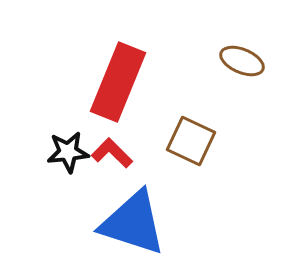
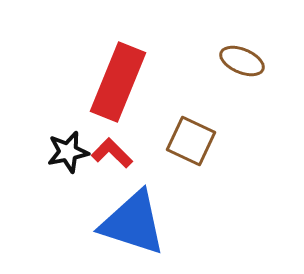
black star: rotated 6 degrees counterclockwise
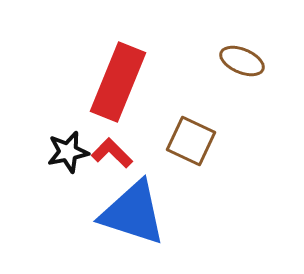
blue triangle: moved 10 px up
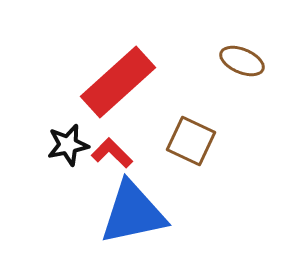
red rectangle: rotated 26 degrees clockwise
black star: moved 7 px up
blue triangle: rotated 30 degrees counterclockwise
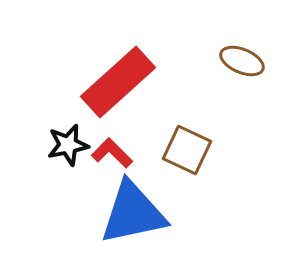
brown square: moved 4 px left, 9 px down
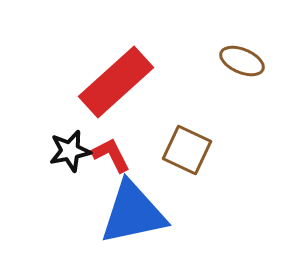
red rectangle: moved 2 px left
black star: moved 2 px right, 6 px down
red L-shape: moved 1 px left, 2 px down; rotated 18 degrees clockwise
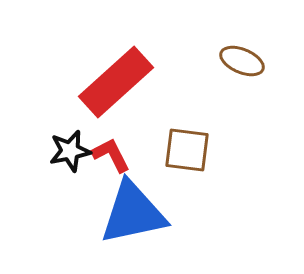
brown square: rotated 18 degrees counterclockwise
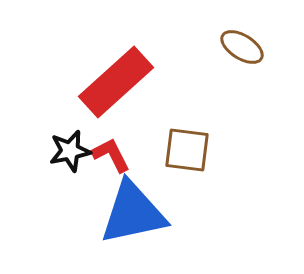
brown ellipse: moved 14 px up; rotated 9 degrees clockwise
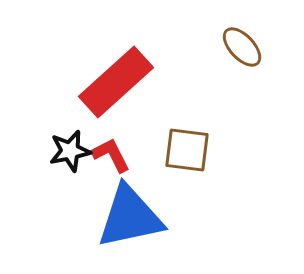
brown ellipse: rotated 15 degrees clockwise
blue triangle: moved 3 px left, 4 px down
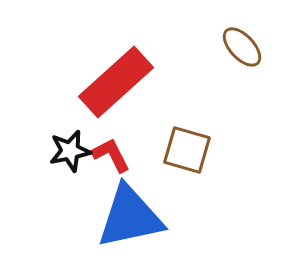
brown square: rotated 9 degrees clockwise
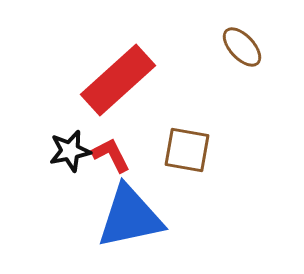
red rectangle: moved 2 px right, 2 px up
brown square: rotated 6 degrees counterclockwise
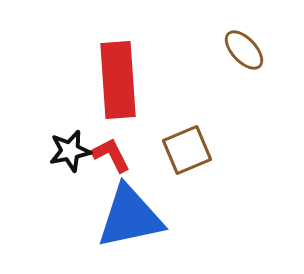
brown ellipse: moved 2 px right, 3 px down
red rectangle: rotated 52 degrees counterclockwise
brown square: rotated 33 degrees counterclockwise
